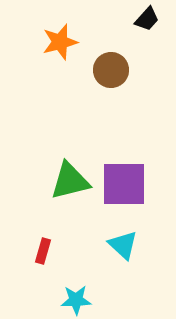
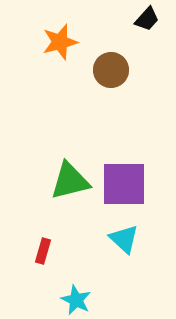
cyan triangle: moved 1 px right, 6 px up
cyan star: rotated 28 degrees clockwise
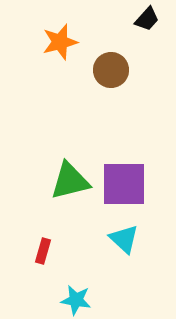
cyan star: rotated 16 degrees counterclockwise
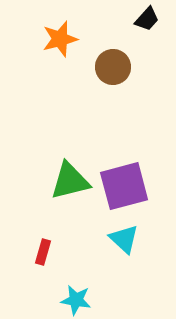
orange star: moved 3 px up
brown circle: moved 2 px right, 3 px up
purple square: moved 2 px down; rotated 15 degrees counterclockwise
red rectangle: moved 1 px down
